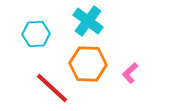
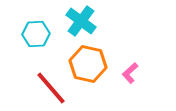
cyan cross: moved 7 px left
orange hexagon: rotated 9 degrees clockwise
red line: moved 1 px left; rotated 6 degrees clockwise
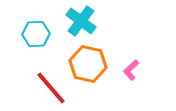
pink L-shape: moved 1 px right, 3 px up
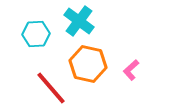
cyan cross: moved 2 px left
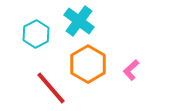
cyan hexagon: rotated 24 degrees counterclockwise
orange hexagon: rotated 18 degrees clockwise
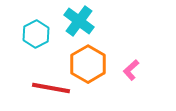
red line: rotated 39 degrees counterclockwise
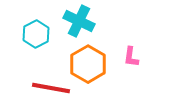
cyan cross: rotated 12 degrees counterclockwise
pink L-shape: moved 13 px up; rotated 40 degrees counterclockwise
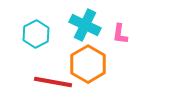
cyan cross: moved 6 px right, 4 px down
pink L-shape: moved 11 px left, 23 px up
red line: moved 2 px right, 6 px up
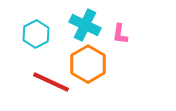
red line: moved 2 px left; rotated 15 degrees clockwise
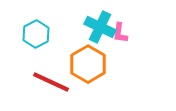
cyan cross: moved 15 px right, 2 px down
pink L-shape: moved 1 px up
